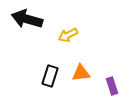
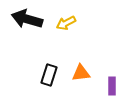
yellow arrow: moved 2 px left, 12 px up
black rectangle: moved 1 px left, 1 px up
purple rectangle: rotated 18 degrees clockwise
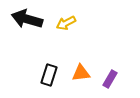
purple rectangle: moved 2 px left, 7 px up; rotated 30 degrees clockwise
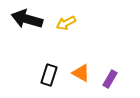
orange triangle: rotated 36 degrees clockwise
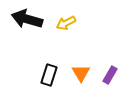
orange triangle: rotated 30 degrees clockwise
purple rectangle: moved 4 px up
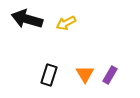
orange triangle: moved 4 px right, 1 px down
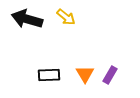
yellow arrow: moved 6 px up; rotated 114 degrees counterclockwise
black rectangle: rotated 70 degrees clockwise
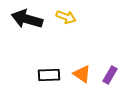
yellow arrow: rotated 18 degrees counterclockwise
orange triangle: moved 3 px left; rotated 24 degrees counterclockwise
